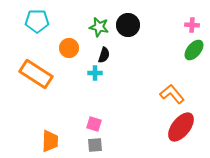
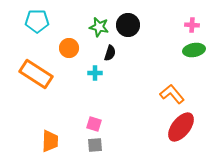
green ellipse: rotated 40 degrees clockwise
black semicircle: moved 6 px right, 2 px up
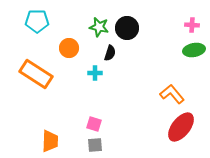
black circle: moved 1 px left, 3 px down
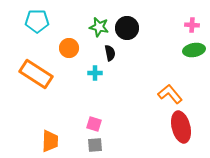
black semicircle: rotated 28 degrees counterclockwise
orange L-shape: moved 2 px left
red ellipse: rotated 52 degrees counterclockwise
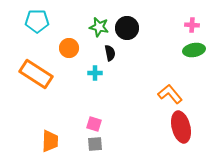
gray square: moved 1 px up
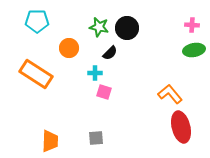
black semicircle: rotated 56 degrees clockwise
pink square: moved 10 px right, 32 px up
gray square: moved 1 px right, 6 px up
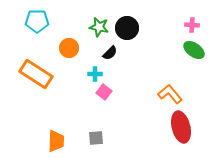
green ellipse: rotated 45 degrees clockwise
cyan cross: moved 1 px down
pink square: rotated 21 degrees clockwise
orange trapezoid: moved 6 px right
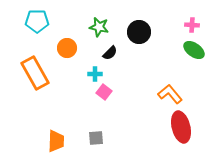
black circle: moved 12 px right, 4 px down
orange circle: moved 2 px left
orange rectangle: moved 1 px left, 1 px up; rotated 28 degrees clockwise
